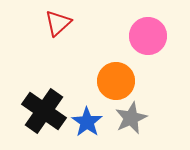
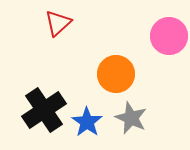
pink circle: moved 21 px right
orange circle: moved 7 px up
black cross: moved 1 px up; rotated 21 degrees clockwise
gray star: rotated 24 degrees counterclockwise
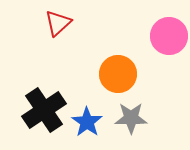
orange circle: moved 2 px right
gray star: rotated 24 degrees counterclockwise
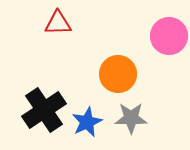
red triangle: rotated 40 degrees clockwise
blue star: rotated 12 degrees clockwise
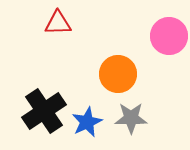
black cross: moved 1 px down
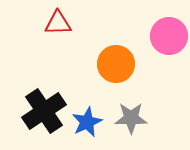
orange circle: moved 2 px left, 10 px up
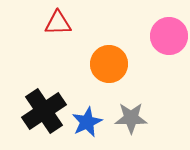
orange circle: moved 7 px left
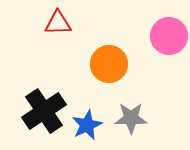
blue star: moved 3 px down
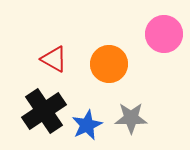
red triangle: moved 4 px left, 36 px down; rotated 32 degrees clockwise
pink circle: moved 5 px left, 2 px up
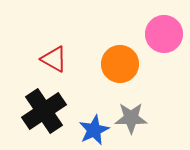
orange circle: moved 11 px right
blue star: moved 7 px right, 5 px down
